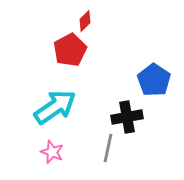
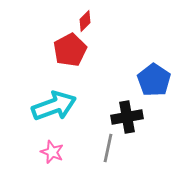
cyan arrow: moved 1 px left, 1 px up; rotated 15 degrees clockwise
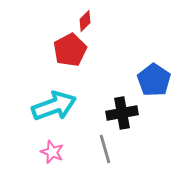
black cross: moved 5 px left, 4 px up
gray line: moved 3 px left, 1 px down; rotated 28 degrees counterclockwise
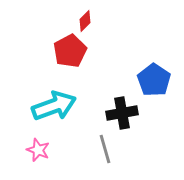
red pentagon: moved 1 px down
pink star: moved 14 px left, 2 px up
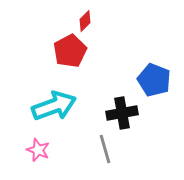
blue pentagon: rotated 12 degrees counterclockwise
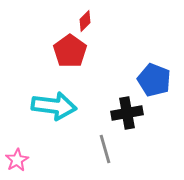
red pentagon: rotated 8 degrees counterclockwise
cyan arrow: rotated 27 degrees clockwise
black cross: moved 5 px right
pink star: moved 21 px left, 10 px down; rotated 20 degrees clockwise
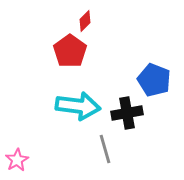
cyan arrow: moved 24 px right
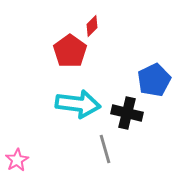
red diamond: moved 7 px right, 5 px down
blue pentagon: rotated 24 degrees clockwise
cyan arrow: moved 2 px up
black cross: rotated 24 degrees clockwise
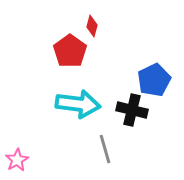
red diamond: rotated 30 degrees counterclockwise
black cross: moved 5 px right, 3 px up
